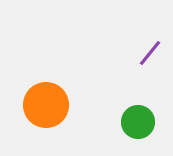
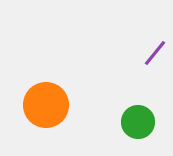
purple line: moved 5 px right
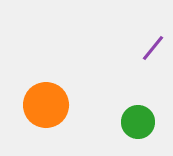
purple line: moved 2 px left, 5 px up
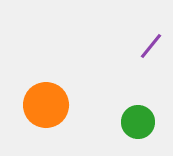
purple line: moved 2 px left, 2 px up
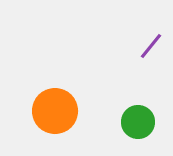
orange circle: moved 9 px right, 6 px down
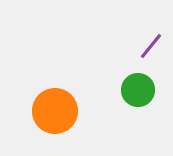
green circle: moved 32 px up
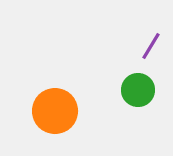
purple line: rotated 8 degrees counterclockwise
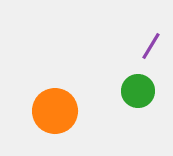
green circle: moved 1 px down
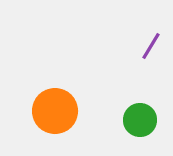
green circle: moved 2 px right, 29 px down
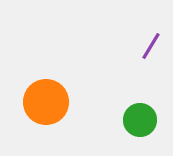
orange circle: moved 9 px left, 9 px up
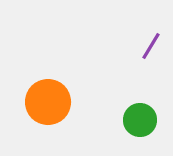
orange circle: moved 2 px right
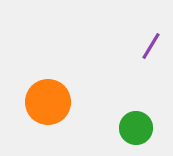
green circle: moved 4 px left, 8 px down
